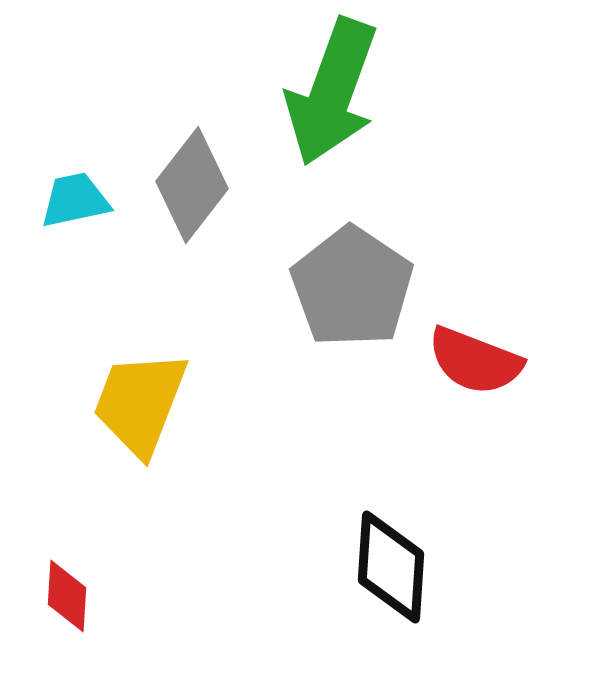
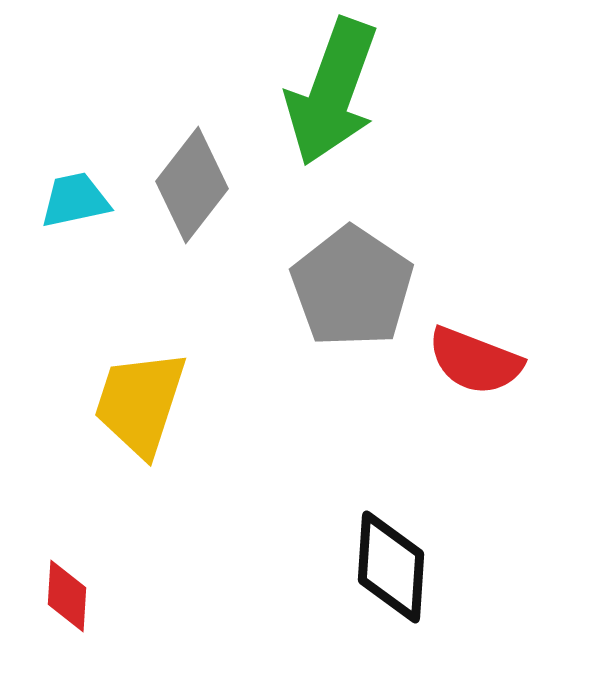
yellow trapezoid: rotated 3 degrees counterclockwise
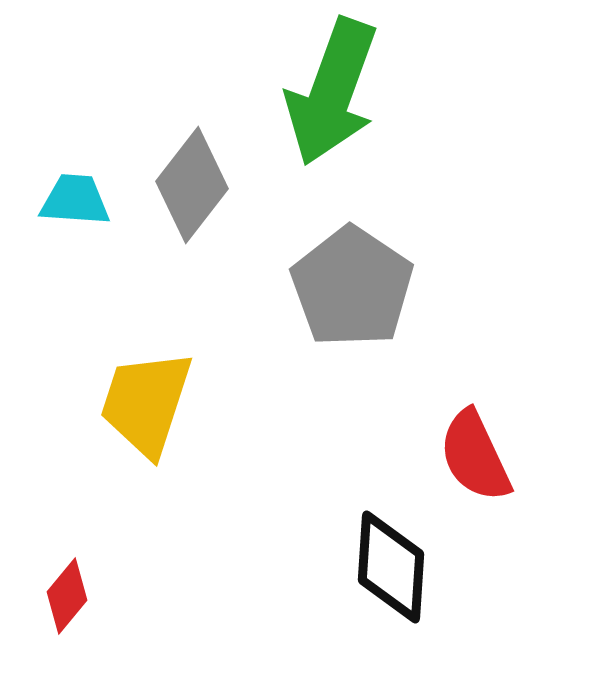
cyan trapezoid: rotated 16 degrees clockwise
red semicircle: moved 95 px down; rotated 44 degrees clockwise
yellow trapezoid: moved 6 px right
red diamond: rotated 36 degrees clockwise
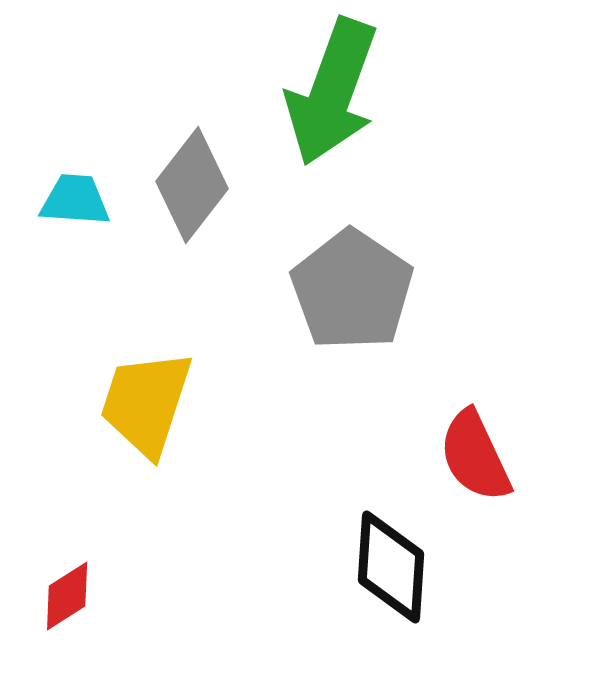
gray pentagon: moved 3 px down
red diamond: rotated 18 degrees clockwise
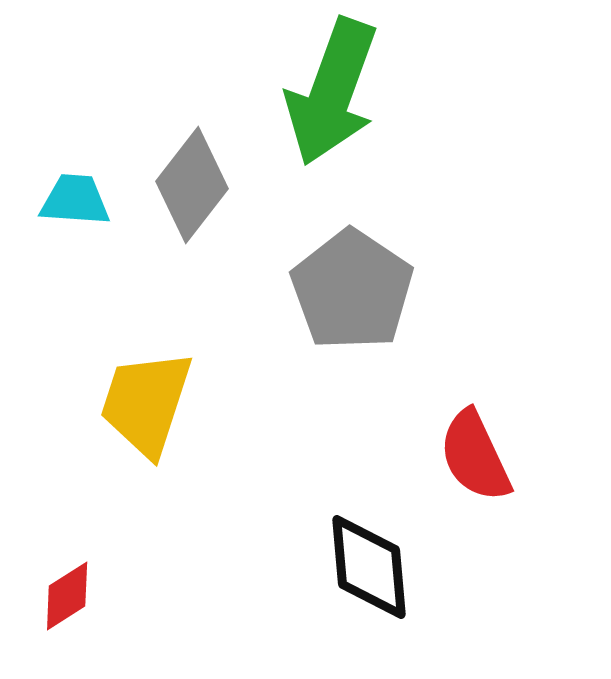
black diamond: moved 22 px left; rotated 9 degrees counterclockwise
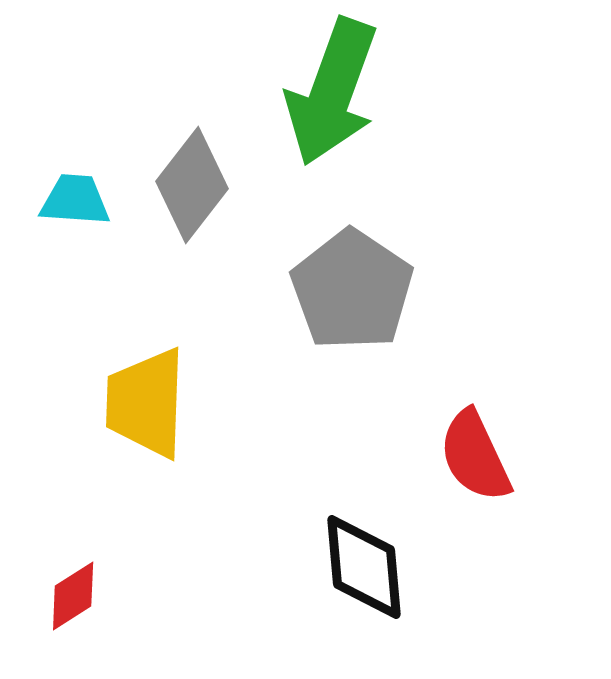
yellow trapezoid: rotated 16 degrees counterclockwise
black diamond: moved 5 px left
red diamond: moved 6 px right
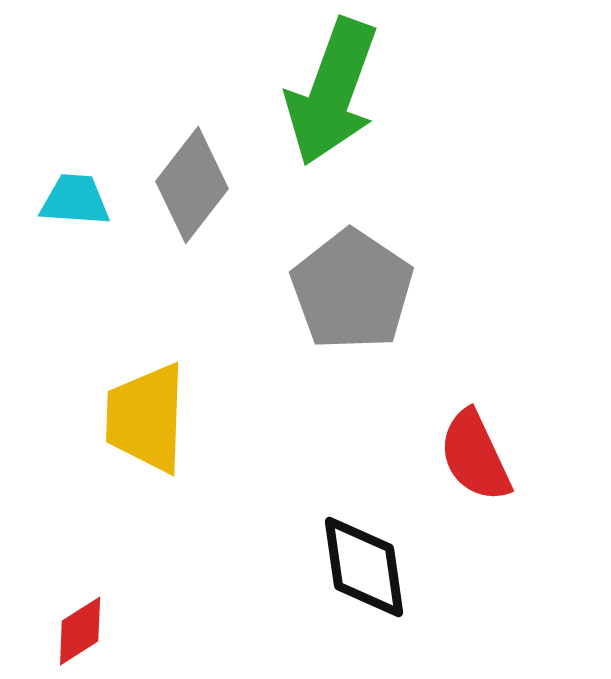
yellow trapezoid: moved 15 px down
black diamond: rotated 3 degrees counterclockwise
red diamond: moved 7 px right, 35 px down
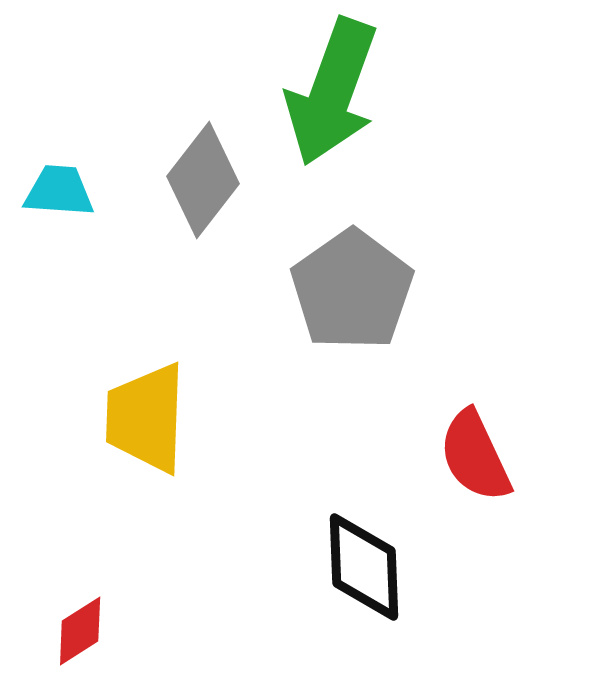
gray diamond: moved 11 px right, 5 px up
cyan trapezoid: moved 16 px left, 9 px up
gray pentagon: rotated 3 degrees clockwise
black diamond: rotated 6 degrees clockwise
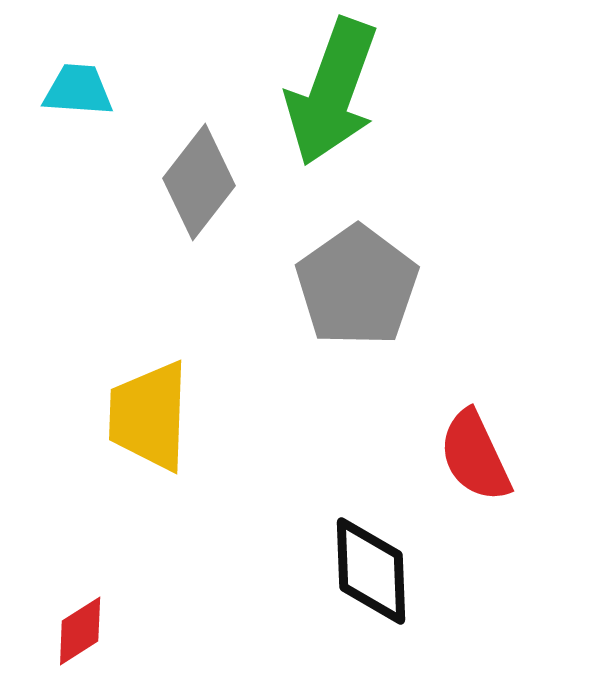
gray diamond: moved 4 px left, 2 px down
cyan trapezoid: moved 19 px right, 101 px up
gray pentagon: moved 5 px right, 4 px up
yellow trapezoid: moved 3 px right, 2 px up
black diamond: moved 7 px right, 4 px down
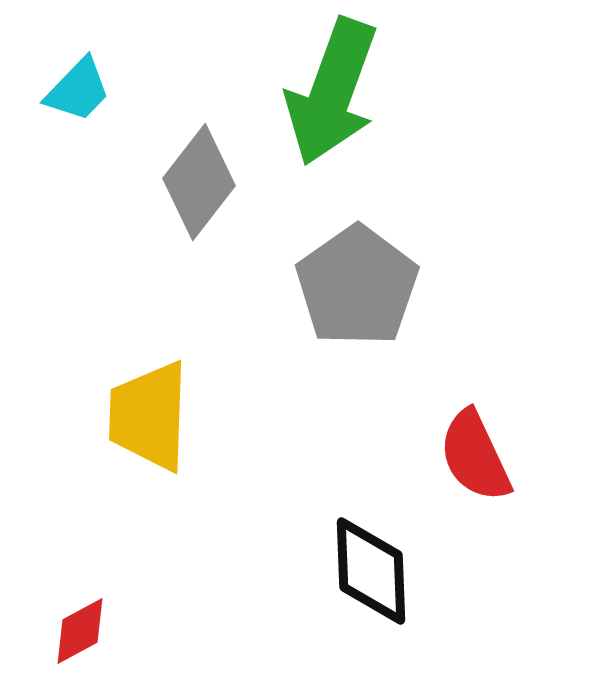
cyan trapezoid: rotated 130 degrees clockwise
red diamond: rotated 4 degrees clockwise
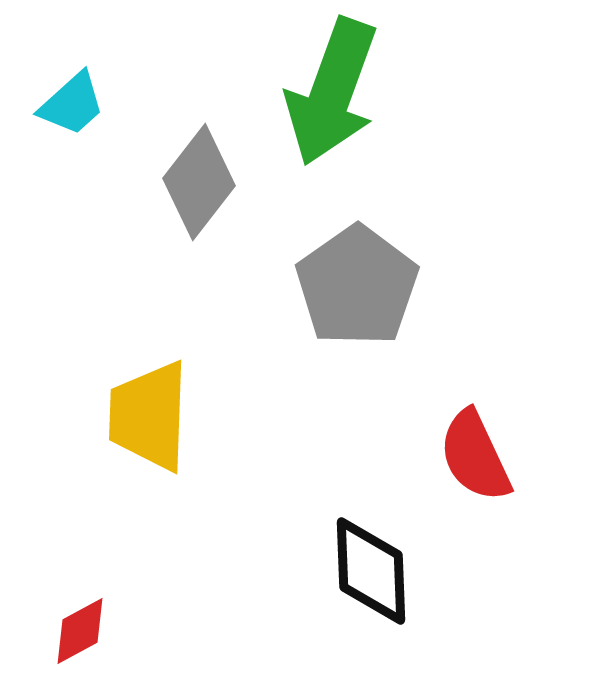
cyan trapezoid: moved 6 px left, 14 px down; rotated 4 degrees clockwise
